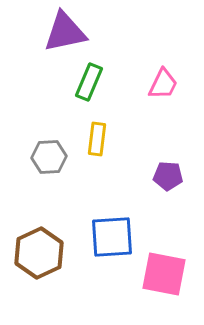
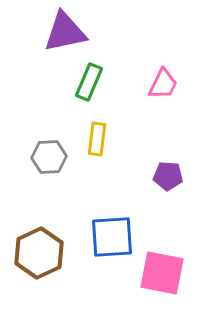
pink square: moved 2 px left, 1 px up
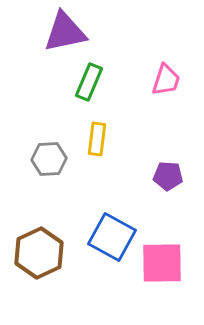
pink trapezoid: moved 3 px right, 4 px up; rotated 8 degrees counterclockwise
gray hexagon: moved 2 px down
blue square: rotated 33 degrees clockwise
pink square: moved 10 px up; rotated 12 degrees counterclockwise
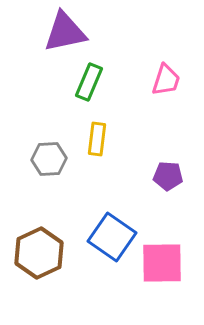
blue square: rotated 6 degrees clockwise
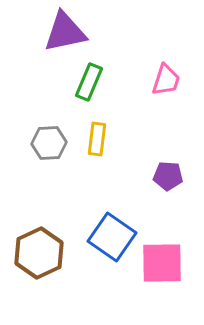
gray hexagon: moved 16 px up
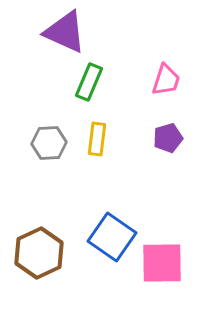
purple triangle: rotated 36 degrees clockwise
purple pentagon: moved 38 px up; rotated 20 degrees counterclockwise
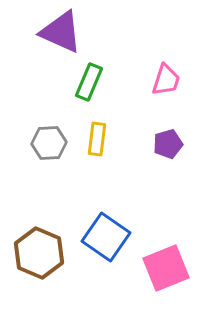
purple triangle: moved 4 px left
purple pentagon: moved 6 px down
blue square: moved 6 px left
brown hexagon: rotated 12 degrees counterclockwise
pink square: moved 4 px right, 5 px down; rotated 21 degrees counterclockwise
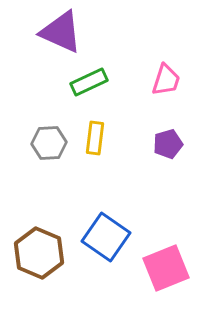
green rectangle: rotated 42 degrees clockwise
yellow rectangle: moved 2 px left, 1 px up
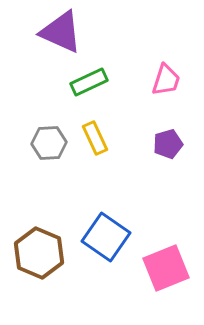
yellow rectangle: rotated 32 degrees counterclockwise
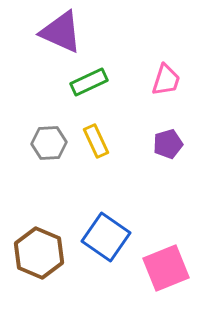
yellow rectangle: moved 1 px right, 3 px down
